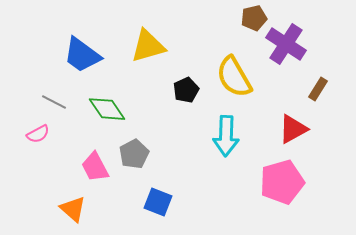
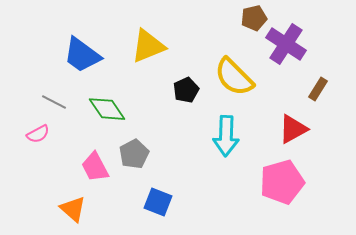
yellow triangle: rotated 6 degrees counterclockwise
yellow semicircle: rotated 15 degrees counterclockwise
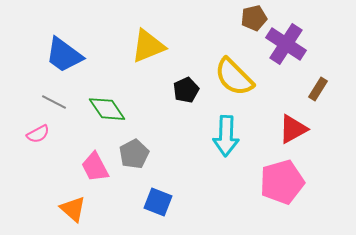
blue trapezoid: moved 18 px left
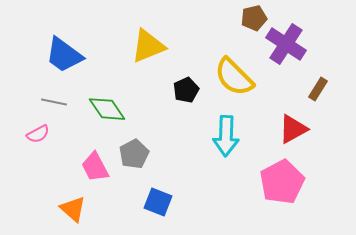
gray line: rotated 15 degrees counterclockwise
pink pentagon: rotated 12 degrees counterclockwise
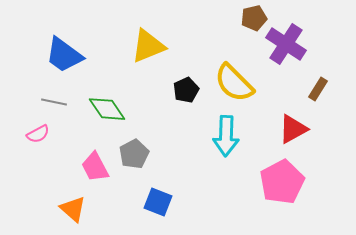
yellow semicircle: moved 6 px down
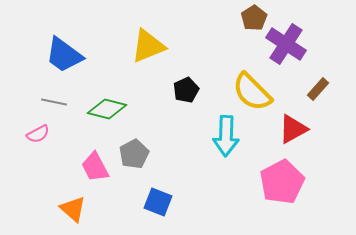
brown pentagon: rotated 20 degrees counterclockwise
yellow semicircle: moved 18 px right, 9 px down
brown rectangle: rotated 10 degrees clockwise
green diamond: rotated 42 degrees counterclockwise
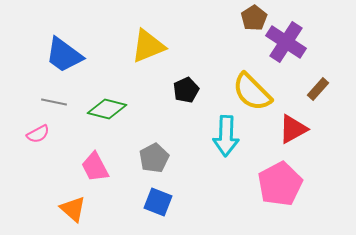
purple cross: moved 2 px up
gray pentagon: moved 20 px right, 4 px down
pink pentagon: moved 2 px left, 2 px down
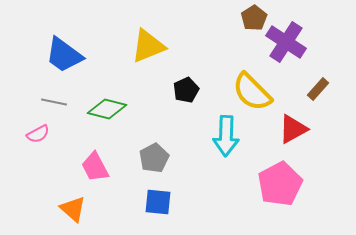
blue square: rotated 16 degrees counterclockwise
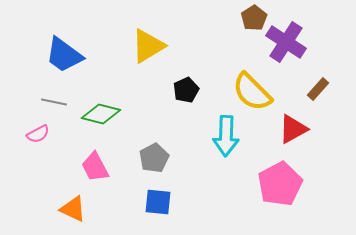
yellow triangle: rotated 9 degrees counterclockwise
green diamond: moved 6 px left, 5 px down
orange triangle: rotated 16 degrees counterclockwise
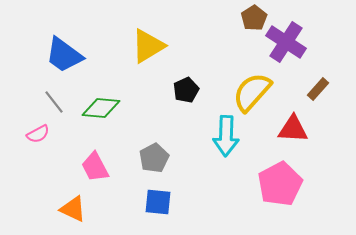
yellow semicircle: rotated 87 degrees clockwise
gray line: rotated 40 degrees clockwise
green diamond: moved 6 px up; rotated 9 degrees counterclockwise
red triangle: rotated 32 degrees clockwise
